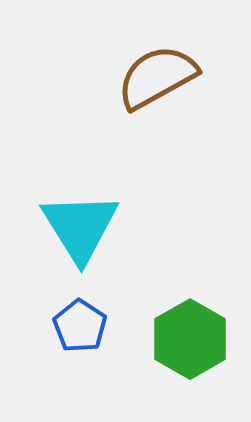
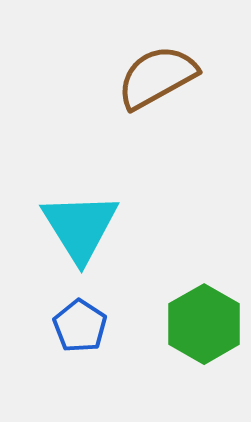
green hexagon: moved 14 px right, 15 px up
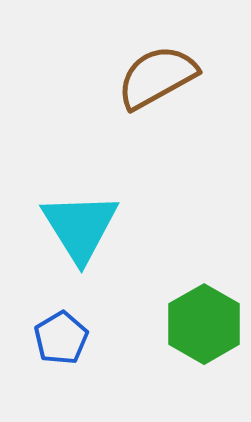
blue pentagon: moved 19 px left, 12 px down; rotated 8 degrees clockwise
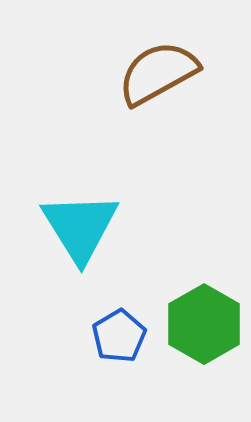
brown semicircle: moved 1 px right, 4 px up
blue pentagon: moved 58 px right, 2 px up
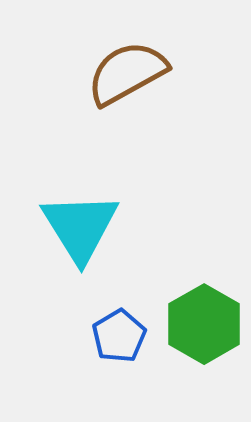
brown semicircle: moved 31 px left
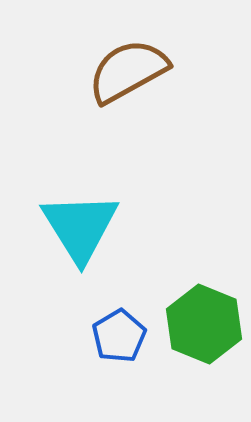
brown semicircle: moved 1 px right, 2 px up
green hexagon: rotated 8 degrees counterclockwise
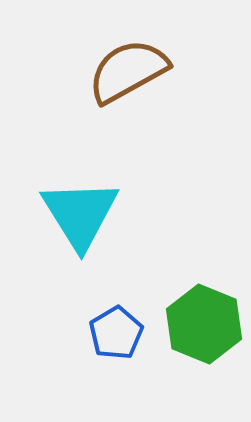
cyan triangle: moved 13 px up
blue pentagon: moved 3 px left, 3 px up
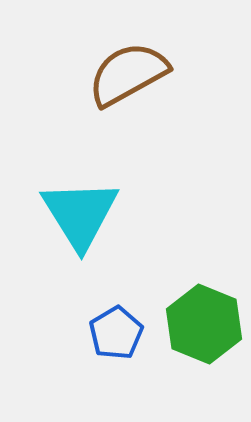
brown semicircle: moved 3 px down
